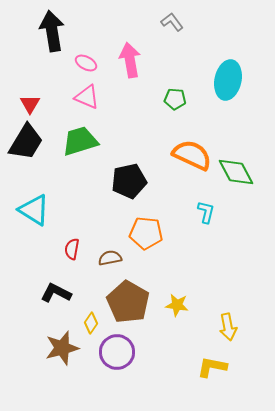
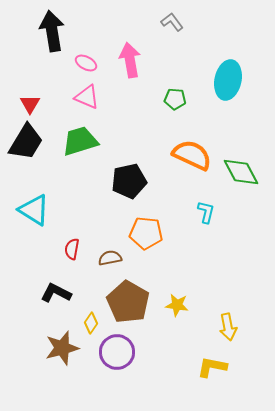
green diamond: moved 5 px right
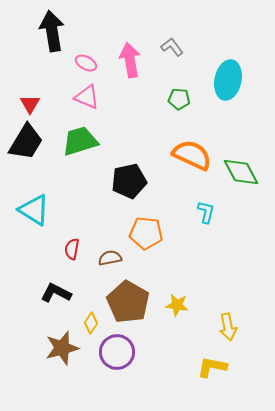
gray L-shape: moved 25 px down
green pentagon: moved 4 px right
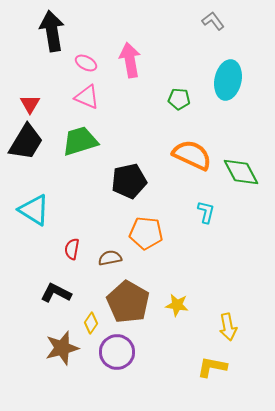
gray L-shape: moved 41 px right, 26 px up
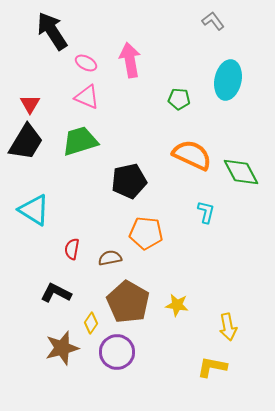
black arrow: rotated 24 degrees counterclockwise
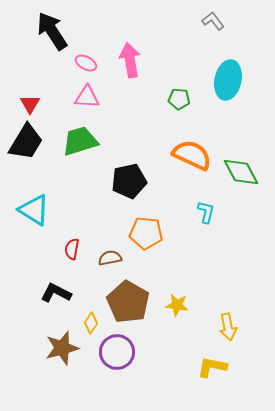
pink triangle: rotated 20 degrees counterclockwise
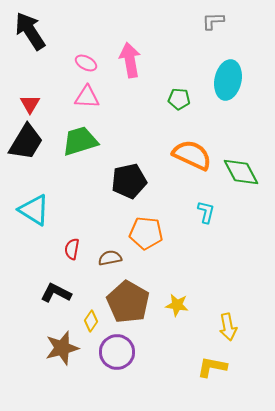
gray L-shape: rotated 55 degrees counterclockwise
black arrow: moved 22 px left
yellow diamond: moved 2 px up
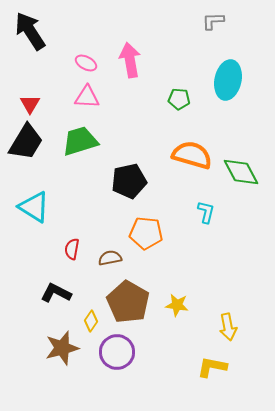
orange semicircle: rotated 9 degrees counterclockwise
cyan triangle: moved 3 px up
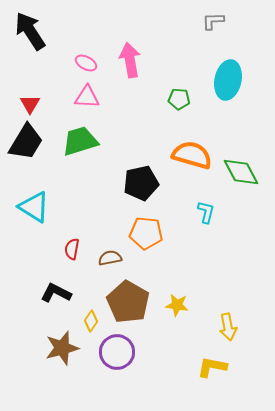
black pentagon: moved 12 px right, 2 px down
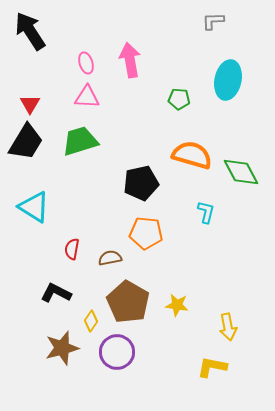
pink ellipse: rotated 45 degrees clockwise
